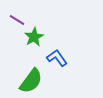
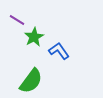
blue L-shape: moved 2 px right, 7 px up
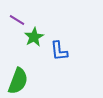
blue L-shape: rotated 150 degrees counterclockwise
green semicircle: moved 13 px left; rotated 16 degrees counterclockwise
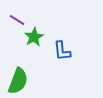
blue L-shape: moved 3 px right
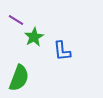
purple line: moved 1 px left
green semicircle: moved 1 px right, 3 px up
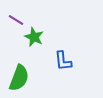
green star: rotated 18 degrees counterclockwise
blue L-shape: moved 1 px right, 10 px down
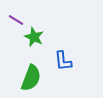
green semicircle: moved 12 px right
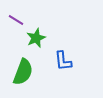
green star: moved 2 px right, 1 px down; rotated 24 degrees clockwise
green semicircle: moved 8 px left, 6 px up
